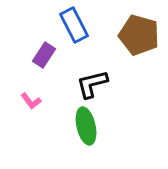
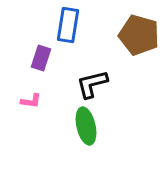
blue rectangle: moved 6 px left; rotated 36 degrees clockwise
purple rectangle: moved 3 px left, 3 px down; rotated 15 degrees counterclockwise
pink L-shape: rotated 45 degrees counterclockwise
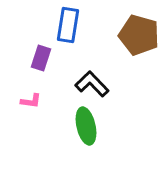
black L-shape: rotated 60 degrees clockwise
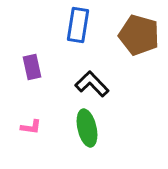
blue rectangle: moved 10 px right
purple rectangle: moved 9 px left, 9 px down; rotated 30 degrees counterclockwise
pink L-shape: moved 26 px down
green ellipse: moved 1 px right, 2 px down
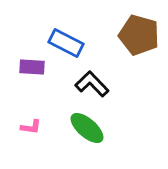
blue rectangle: moved 12 px left, 18 px down; rotated 72 degrees counterclockwise
purple rectangle: rotated 75 degrees counterclockwise
green ellipse: rotated 36 degrees counterclockwise
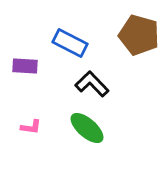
blue rectangle: moved 4 px right
purple rectangle: moved 7 px left, 1 px up
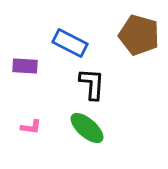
black L-shape: rotated 48 degrees clockwise
